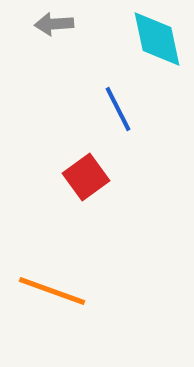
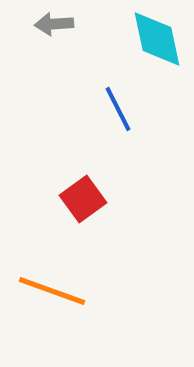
red square: moved 3 px left, 22 px down
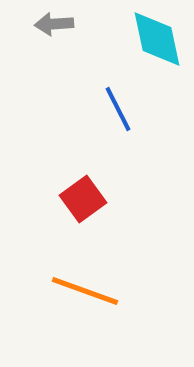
orange line: moved 33 px right
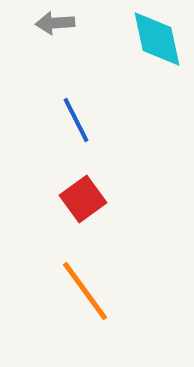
gray arrow: moved 1 px right, 1 px up
blue line: moved 42 px left, 11 px down
orange line: rotated 34 degrees clockwise
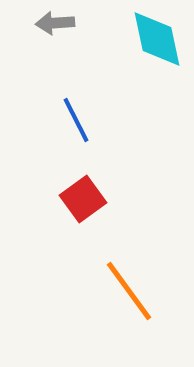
orange line: moved 44 px right
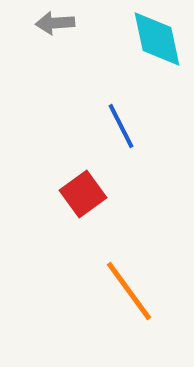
blue line: moved 45 px right, 6 px down
red square: moved 5 px up
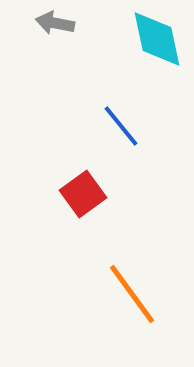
gray arrow: rotated 15 degrees clockwise
blue line: rotated 12 degrees counterclockwise
orange line: moved 3 px right, 3 px down
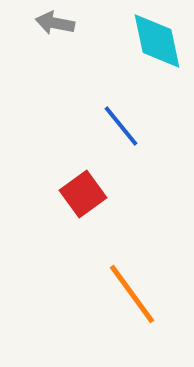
cyan diamond: moved 2 px down
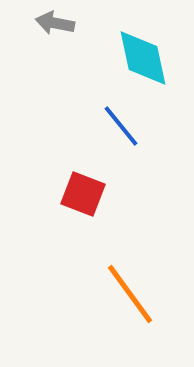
cyan diamond: moved 14 px left, 17 px down
red square: rotated 33 degrees counterclockwise
orange line: moved 2 px left
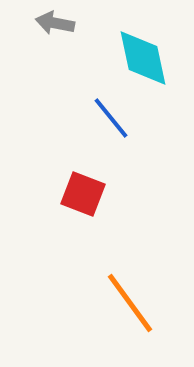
blue line: moved 10 px left, 8 px up
orange line: moved 9 px down
